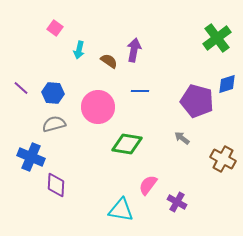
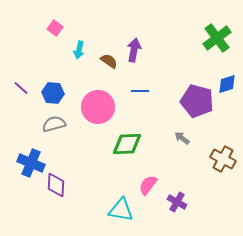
green diamond: rotated 12 degrees counterclockwise
blue cross: moved 6 px down
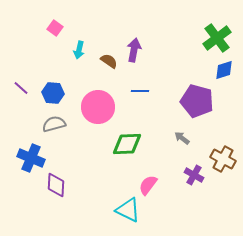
blue diamond: moved 3 px left, 14 px up
blue cross: moved 5 px up
purple cross: moved 17 px right, 27 px up
cyan triangle: moved 7 px right; rotated 16 degrees clockwise
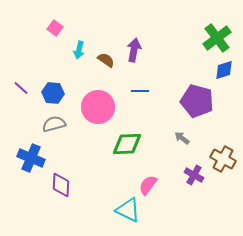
brown semicircle: moved 3 px left, 1 px up
purple diamond: moved 5 px right
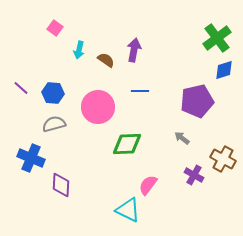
purple pentagon: rotated 28 degrees counterclockwise
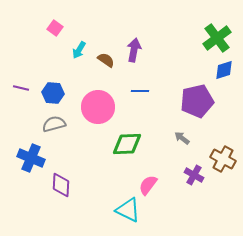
cyan arrow: rotated 18 degrees clockwise
purple line: rotated 28 degrees counterclockwise
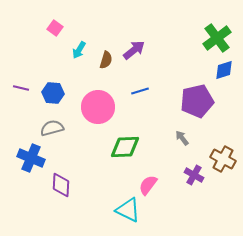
purple arrow: rotated 40 degrees clockwise
brown semicircle: rotated 72 degrees clockwise
blue line: rotated 18 degrees counterclockwise
gray semicircle: moved 2 px left, 4 px down
gray arrow: rotated 14 degrees clockwise
green diamond: moved 2 px left, 3 px down
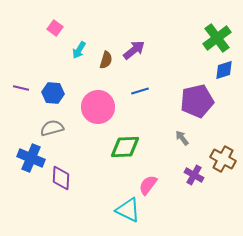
purple diamond: moved 7 px up
